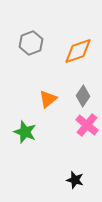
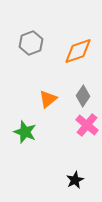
black star: rotated 30 degrees clockwise
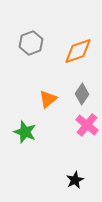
gray diamond: moved 1 px left, 2 px up
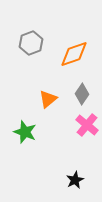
orange diamond: moved 4 px left, 3 px down
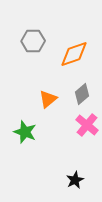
gray hexagon: moved 2 px right, 2 px up; rotated 20 degrees clockwise
gray diamond: rotated 15 degrees clockwise
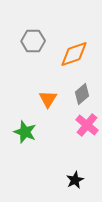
orange triangle: rotated 18 degrees counterclockwise
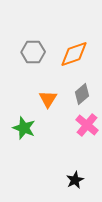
gray hexagon: moved 11 px down
green star: moved 1 px left, 4 px up
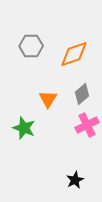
gray hexagon: moved 2 px left, 6 px up
pink cross: rotated 25 degrees clockwise
